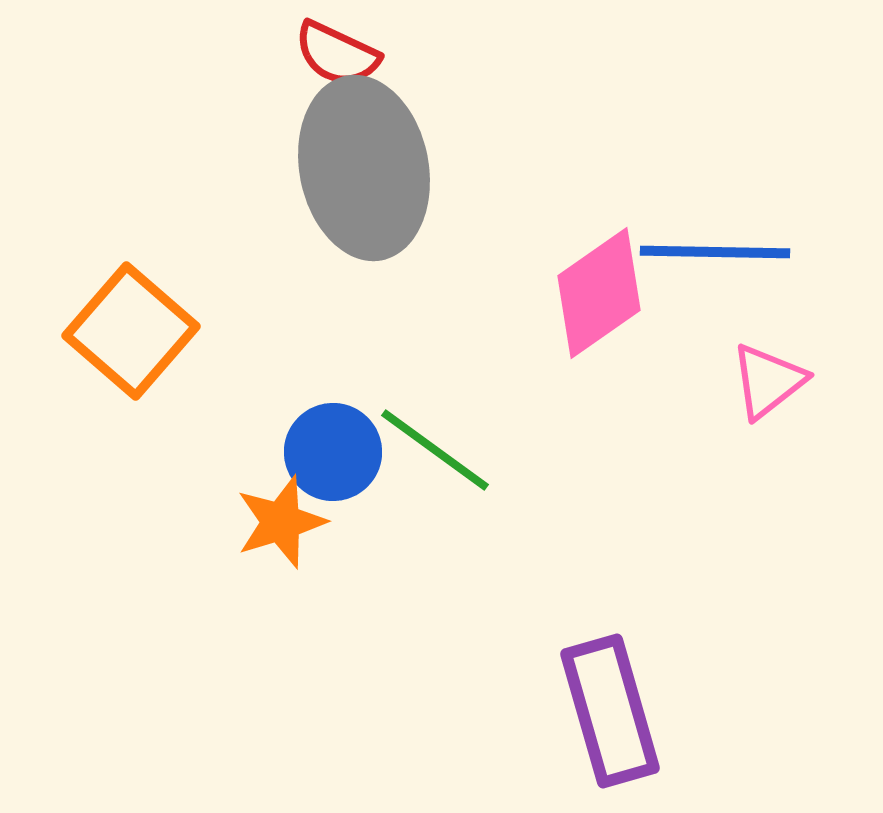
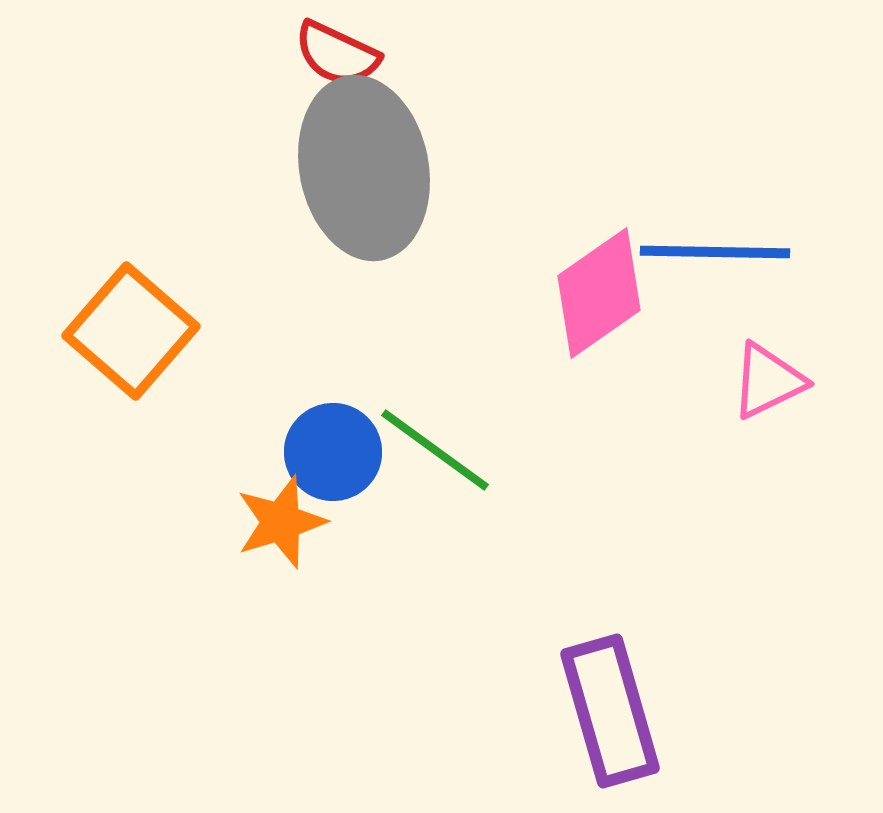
pink triangle: rotated 12 degrees clockwise
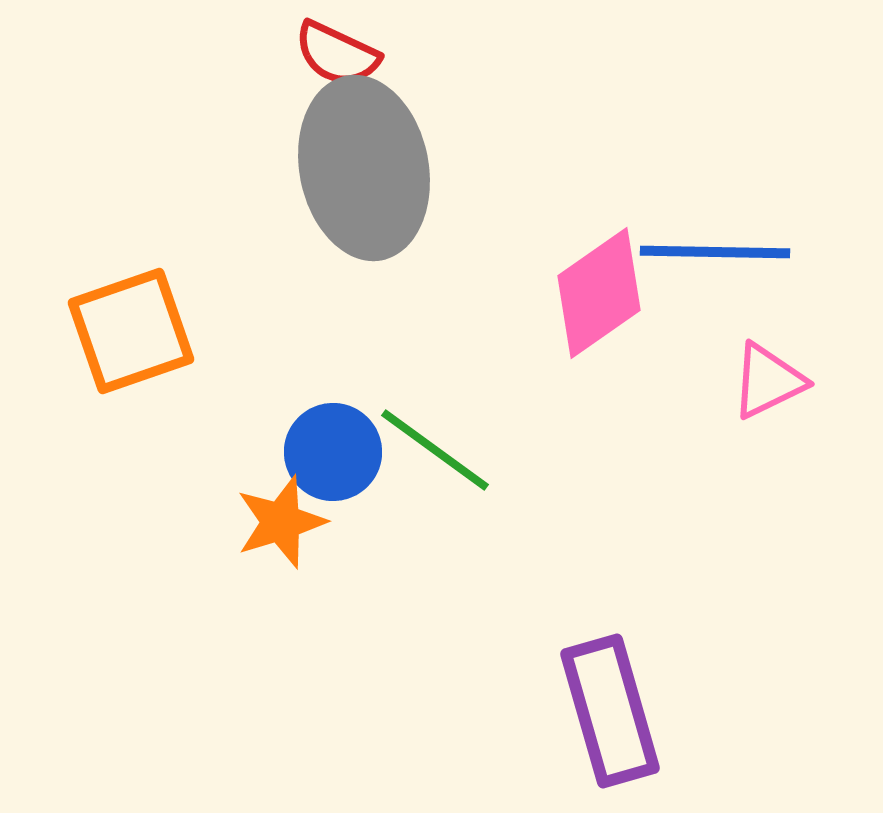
orange square: rotated 30 degrees clockwise
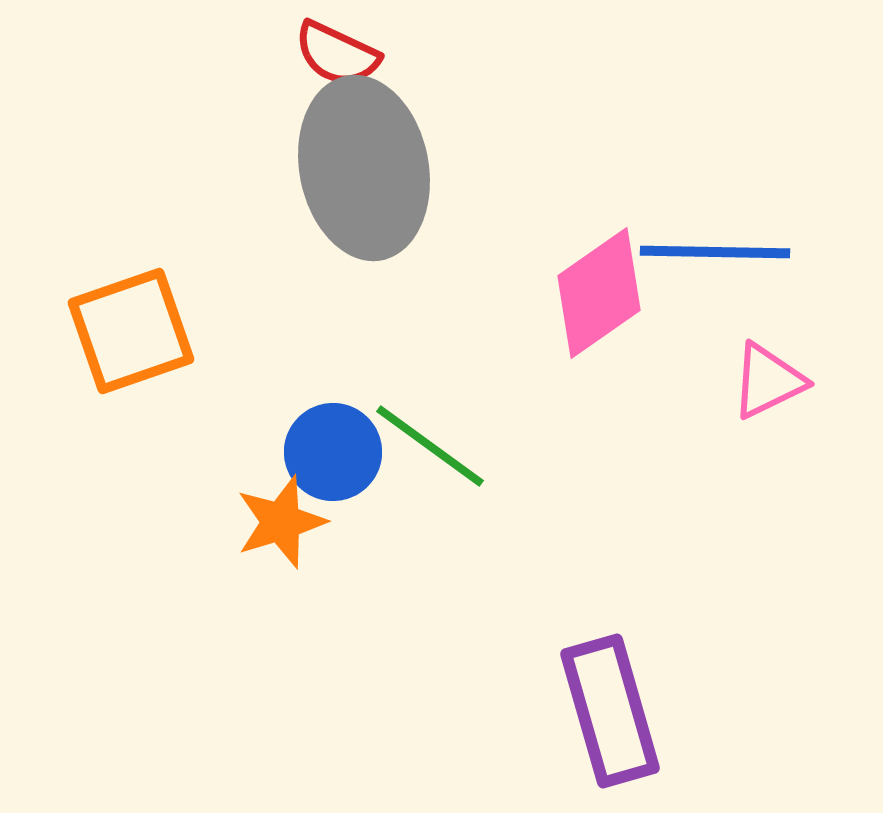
green line: moved 5 px left, 4 px up
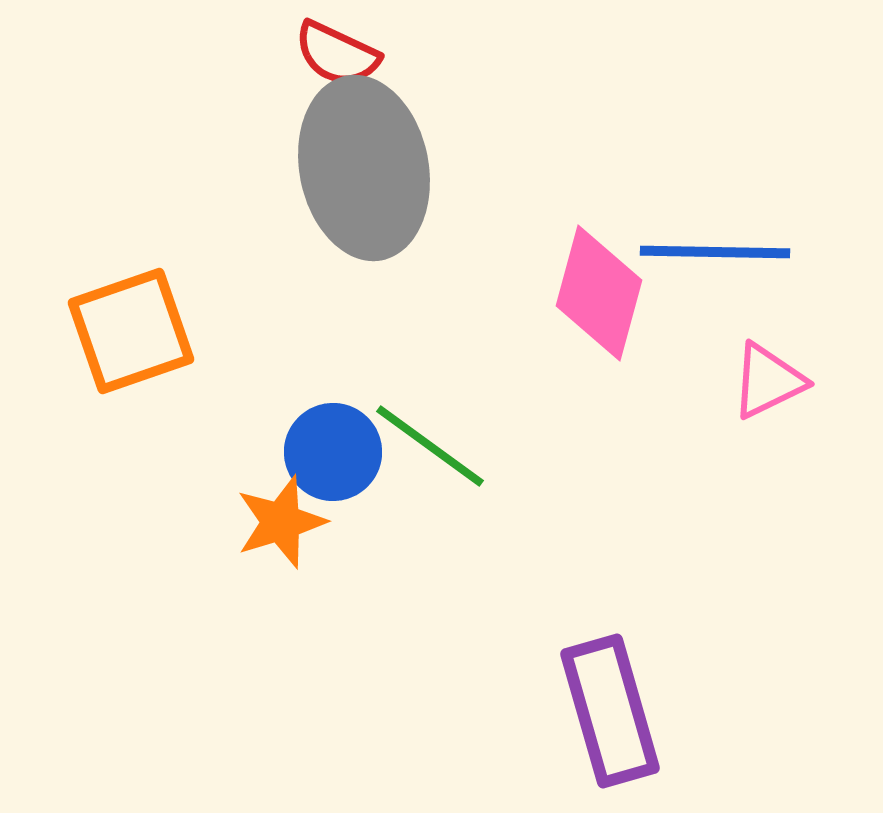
pink diamond: rotated 40 degrees counterclockwise
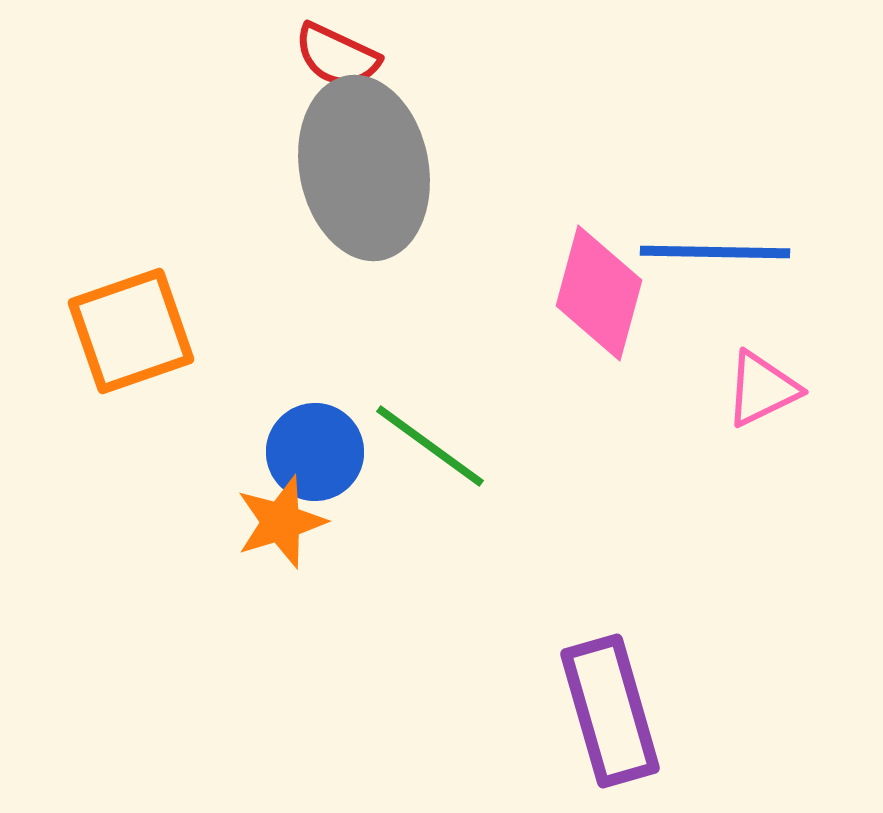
red semicircle: moved 2 px down
pink triangle: moved 6 px left, 8 px down
blue circle: moved 18 px left
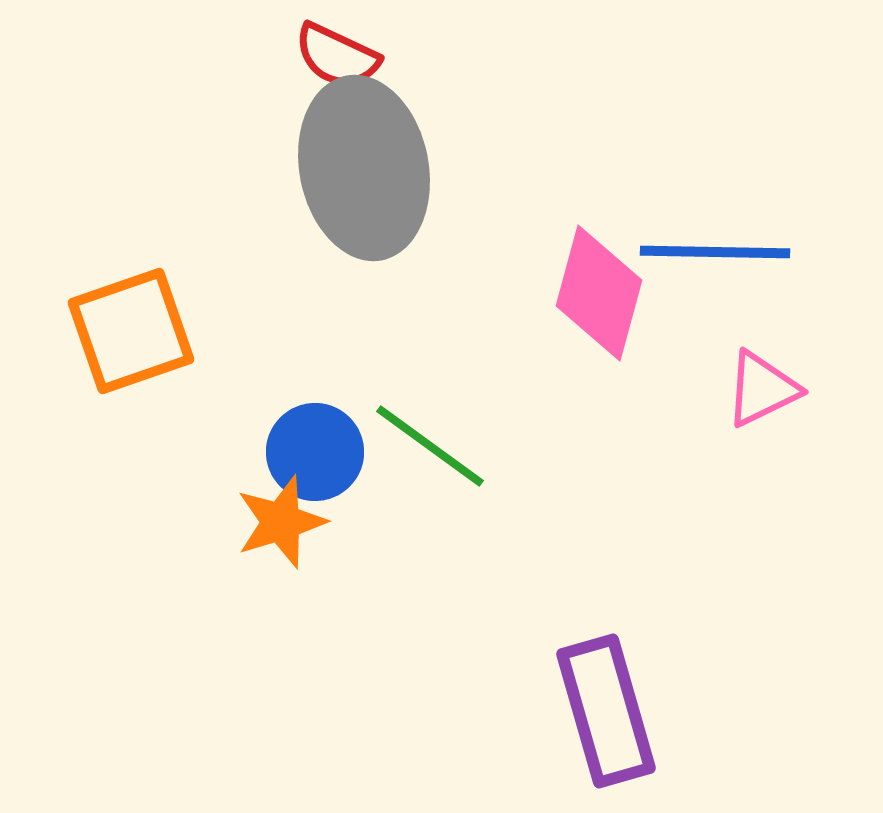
purple rectangle: moved 4 px left
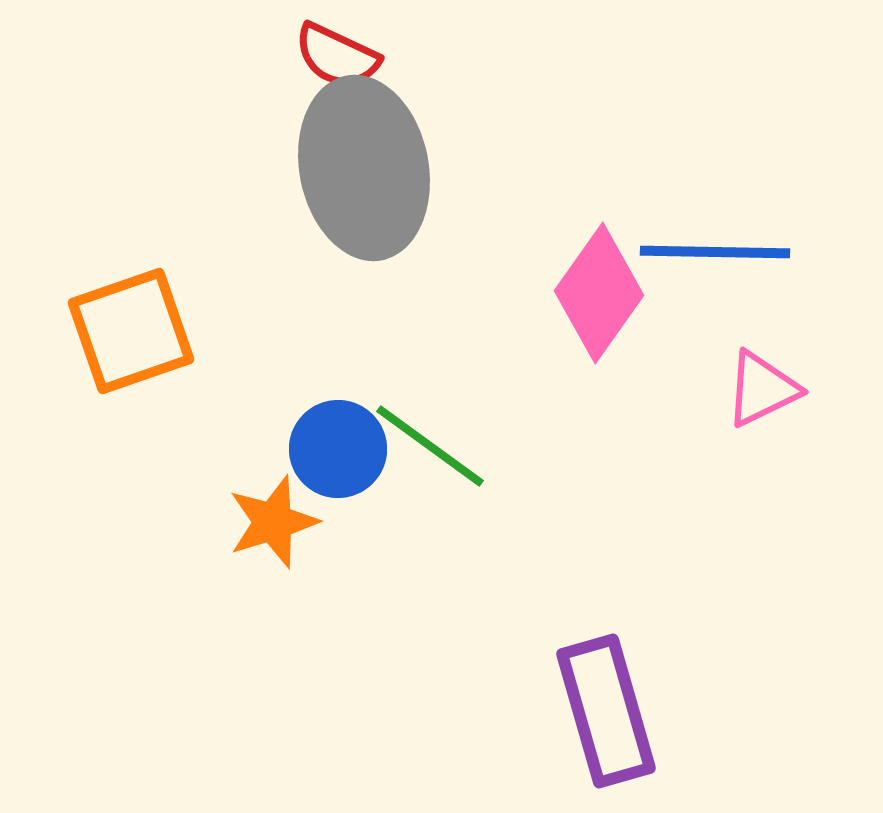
pink diamond: rotated 20 degrees clockwise
blue circle: moved 23 px right, 3 px up
orange star: moved 8 px left
